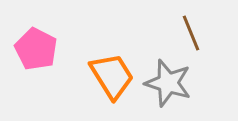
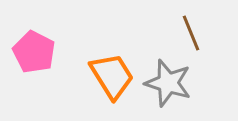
pink pentagon: moved 2 px left, 3 px down
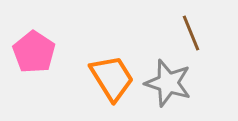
pink pentagon: rotated 6 degrees clockwise
orange trapezoid: moved 2 px down
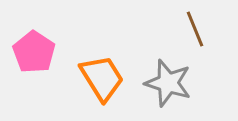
brown line: moved 4 px right, 4 px up
orange trapezoid: moved 10 px left
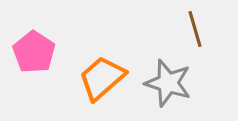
brown line: rotated 6 degrees clockwise
orange trapezoid: rotated 99 degrees counterclockwise
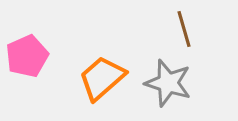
brown line: moved 11 px left
pink pentagon: moved 7 px left, 4 px down; rotated 15 degrees clockwise
